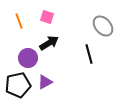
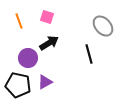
black pentagon: rotated 25 degrees clockwise
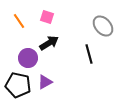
orange line: rotated 14 degrees counterclockwise
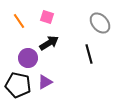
gray ellipse: moved 3 px left, 3 px up
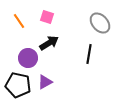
black line: rotated 24 degrees clockwise
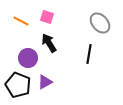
orange line: moved 2 px right; rotated 28 degrees counterclockwise
black arrow: rotated 90 degrees counterclockwise
black pentagon: rotated 10 degrees clockwise
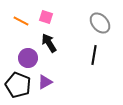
pink square: moved 1 px left
black line: moved 5 px right, 1 px down
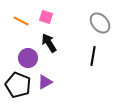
black line: moved 1 px left, 1 px down
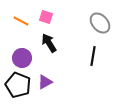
purple circle: moved 6 px left
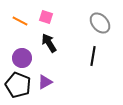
orange line: moved 1 px left
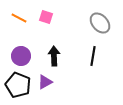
orange line: moved 1 px left, 3 px up
black arrow: moved 5 px right, 13 px down; rotated 30 degrees clockwise
purple circle: moved 1 px left, 2 px up
